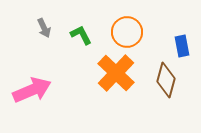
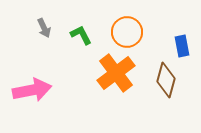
orange cross: rotated 9 degrees clockwise
pink arrow: rotated 12 degrees clockwise
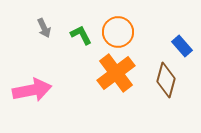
orange circle: moved 9 px left
blue rectangle: rotated 30 degrees counterclockwise
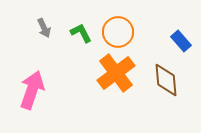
green L-shape: moved 2 px up
blue rectangle: moved 1 px left, 5 px up
brown diamond: rotated 20 degrees counterclockwise
pink arrow: rotated 60 degrees counterclockwise
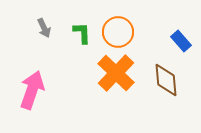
green L-shape: moved 1 px right; rotated 25 degrees clockwise
orange cross: rotated 9 degrees counterclockwise
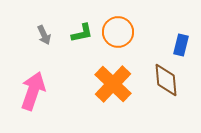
gray arrow: moved 7 px down
green L-shape: rotated 80 degrees clockwise
blue rectangle: moved 4 px down; rotated 55 degrees clockwise
orange cross: moved 3 px left, 11 px down
pink arrow: moved 1 px right, 1 px down
